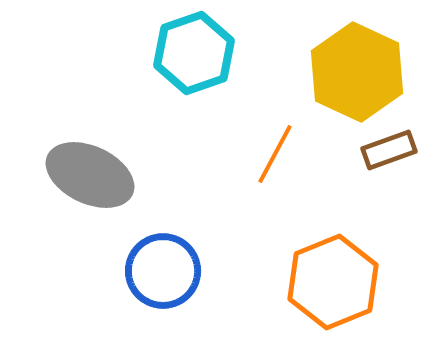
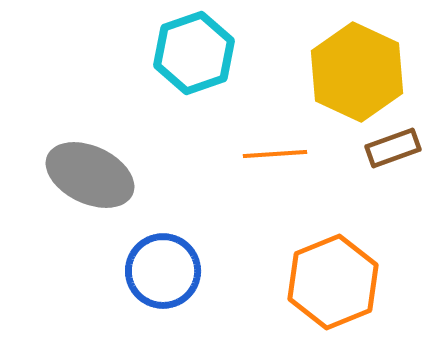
brown rectangle: moved 4 px right, 2 px up
orange line: rotated 58 degrees clockwise
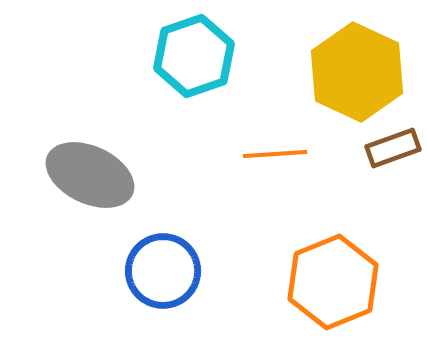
cyan hexagon: moved 3 px down
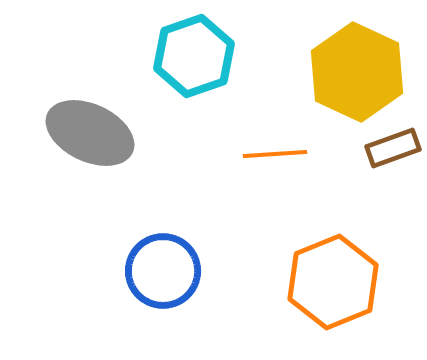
gray ellipse: moved 42 px up
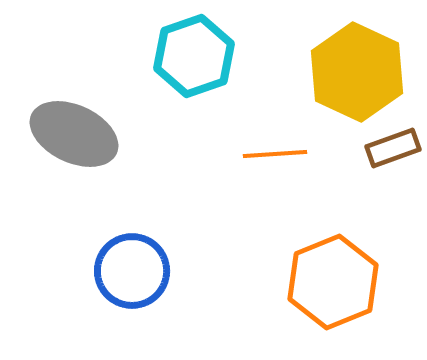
gray ellipse: moved 16 px left, 1 px down
blue circle: moved 31 px left
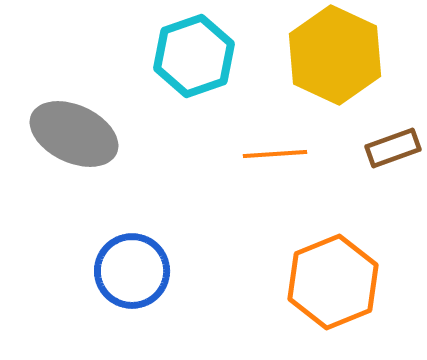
yellow hexagon: moved 22 px left, 17 px up
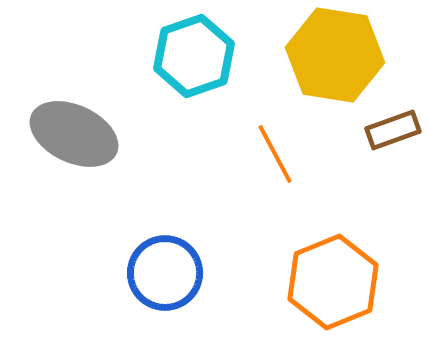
yellow hexagon: rotated 16 degrees counterclockwise
brown rectangle: moved 18 px up
orange line: rotated 66 degrees clockwise
blue circle: moved 33 px right, 2 px down
